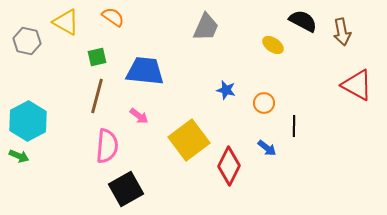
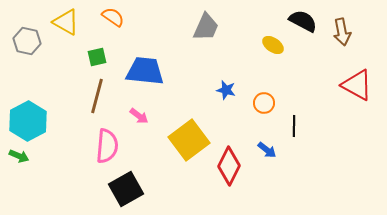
blue arrow: moved 2 px down
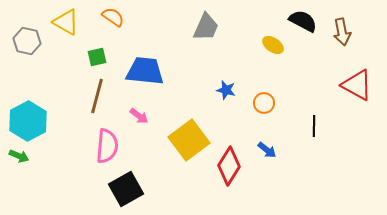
black line: moved 20 px right
red diamond: rotated 6 degrees clockwise
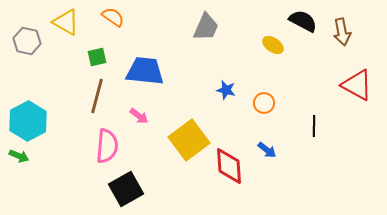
red diamond: rotated 36 degrees counterclockwise
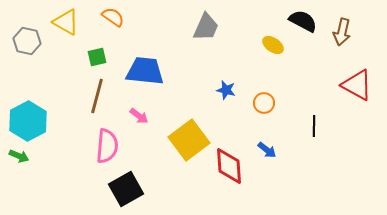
brown arrow: rotated 24 degrees clockwise
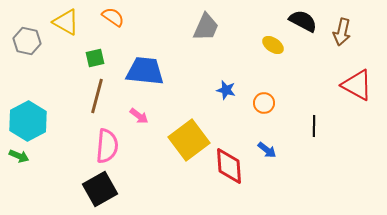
green square: moved 2 px left, 1 px down
black square: moved 26 px left
